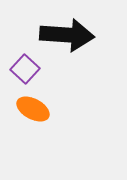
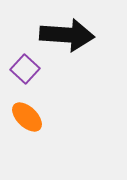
orange ellipse: moved 6 px left, 8 px down; rotated 16 degrees clockwise
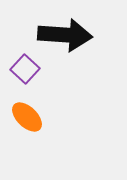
black arrow: moved 2 px left
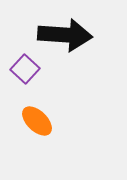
orange ellipse: moved 10 px right, 4 px down
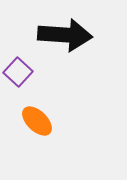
purple square: moved 7 px left, 3 px down
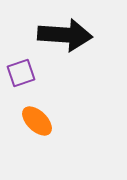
purple square: moved 3 px right, 1 px down; rotated 28 degrees clockwise
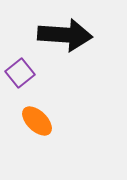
purple square: moved 1 px left; rotated 20 degrees counterclockwise
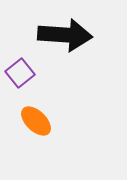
orange ellipse: moved 1 px left
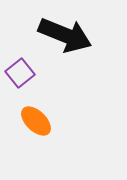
black arrow: rotated 18 degrees clockwise
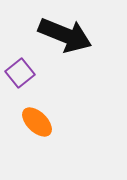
orange ellipse: moved 1 px right, 1 px down
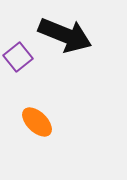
purple square: moved 2 px left, 16 px up
